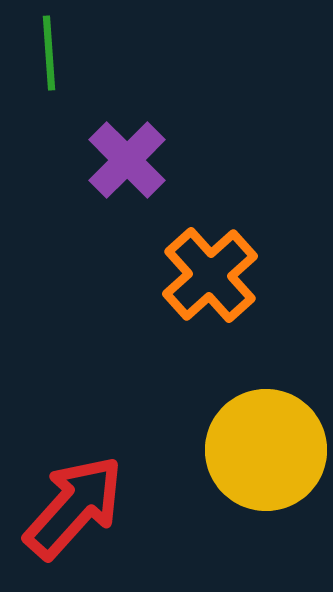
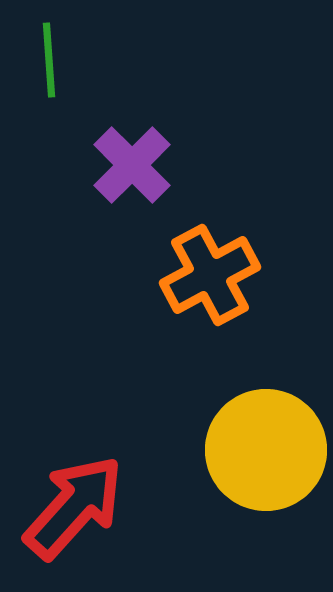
green line: moved 7 px down
purple cross: moved 5 px right, 5 px down
orange cross: rotated 14 degrees clockwise
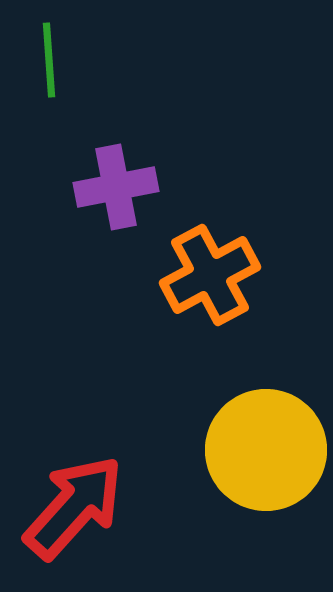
purple cross: moved 16 px left, 22 px down; rotated 34 degrees clockwise
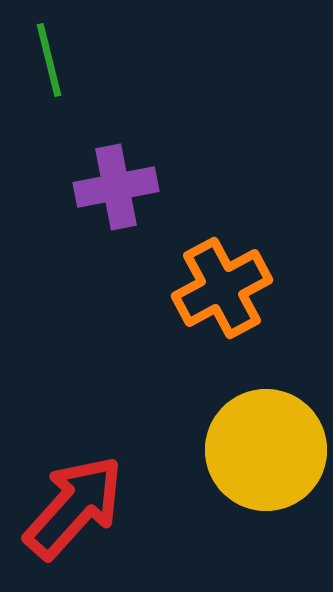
green line: rotated 10 degrees counterclockwise
orange cross: moved 12 px right, 13 px down
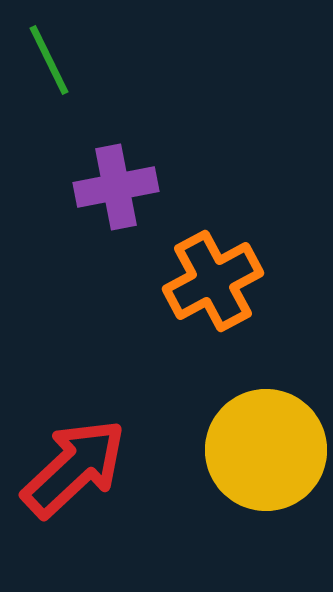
green line: rotated 12 degrees counterclockwise
orange cross: moved 9 px left, 7 px up
red arrow: moved 39 px up; rotated 5 degrees clockwise
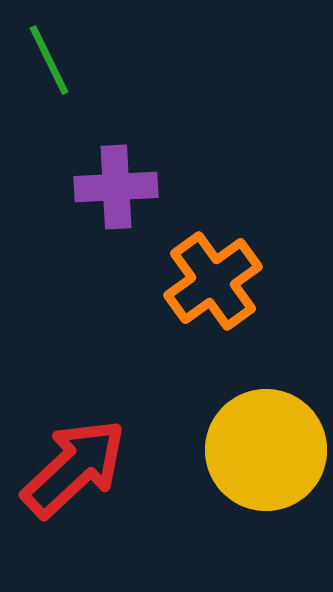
purple cross: rotated 8 degrees clockwise
orange cross: rotated 8 degrees counterclockwise
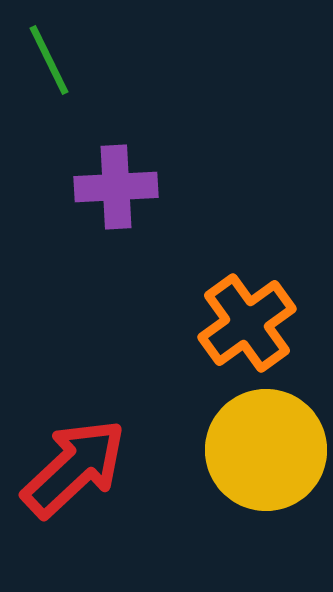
orange cross: moved 34 px right, 42 px down
